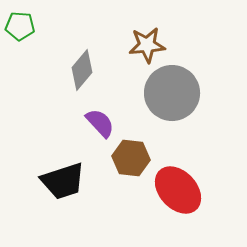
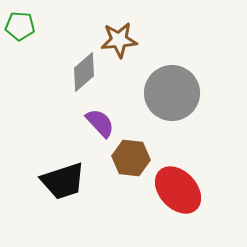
brown star: moved 28 px left, 5 px up
gray diamond: moved 2 px right, 2 px down; rotated 9 degrees clockwise
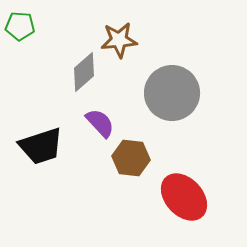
black trapezoid: moved 22 px left, 35 px up
red ellipse: moved 6 px right, 7 px down
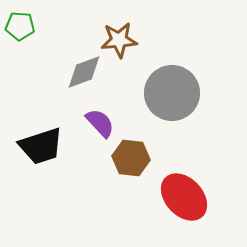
gray diamond: rotated 21 degrees clockwise
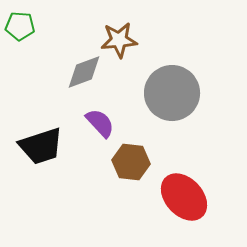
brown hexagon: moved 4 px down
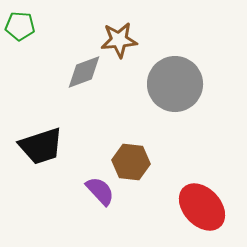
gray circle: moved 3 px right, 9 px up
purple semicircle: moved 68 px down
red ellipse: moved 18 px right, 10 px down
